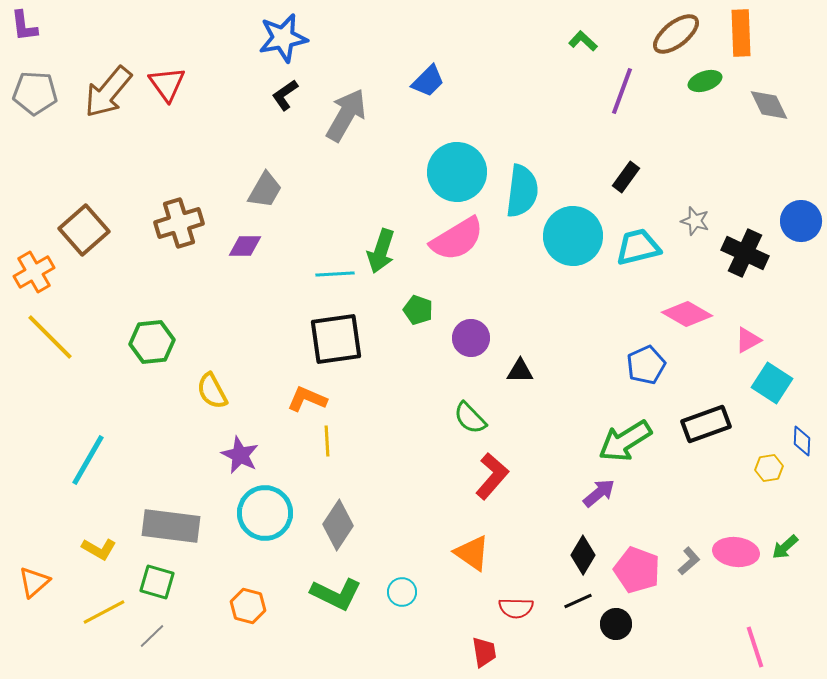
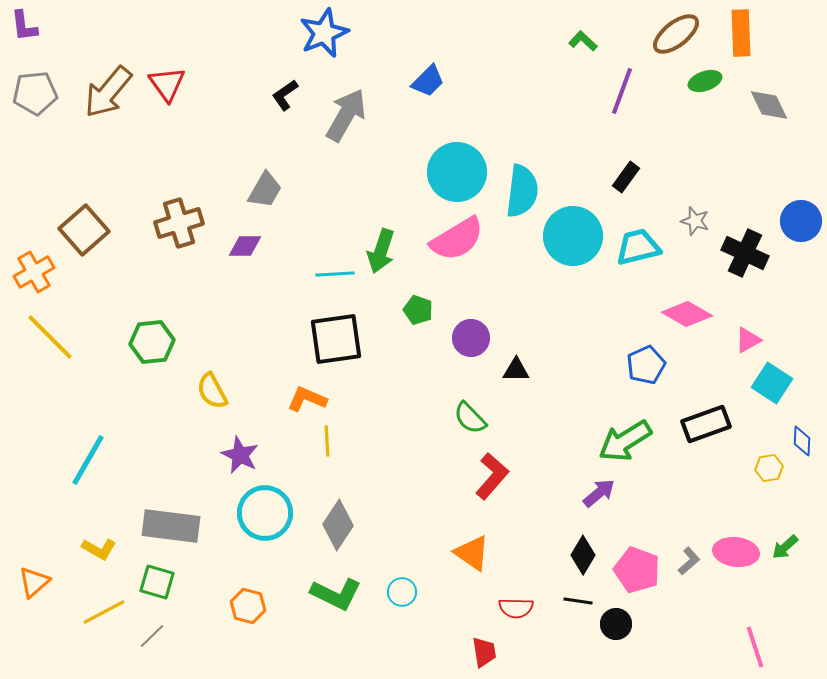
blue star at (283, 38): moved 41 px right, 5 px up; rotated 12 degrees counterclockwise
gray pentagon at (35, 93): rotated 9 degrees counterclockwise
black triangle at (520, 371): moved 4 px left, 1 px up
black line at (578, 601): rotated 32 degrees clockwise
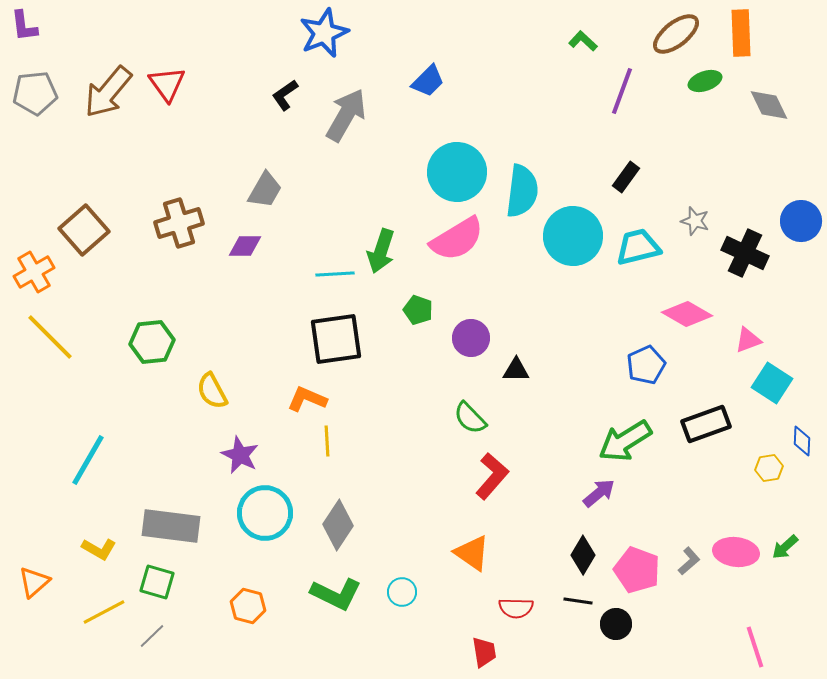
pink triangle at (748, 340): rotated 8 degrees clockwise
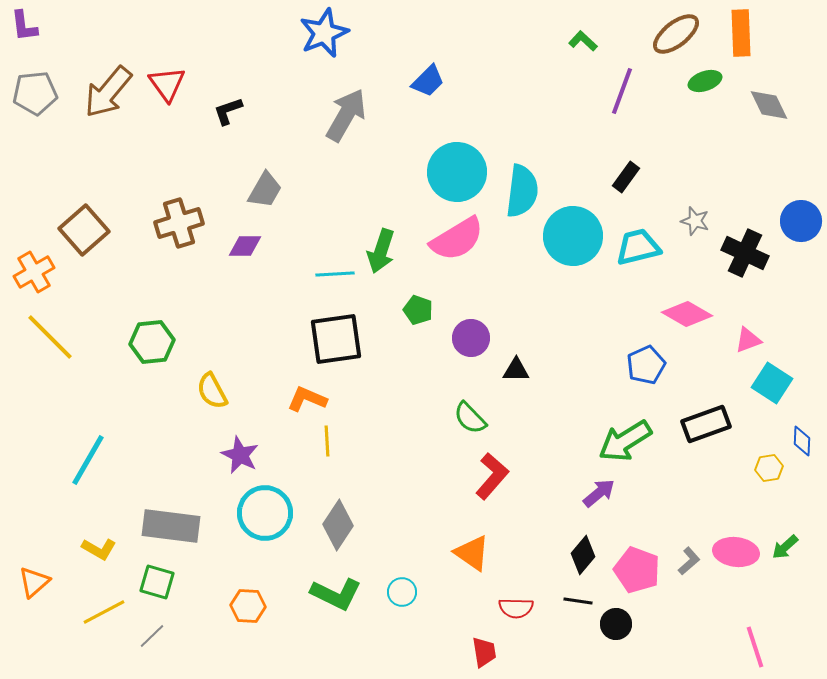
black L-shape at (285, 95): moved 57 px left, 16 px down; rotated 16 degrees clockwise
black diamond at (583, 555): rotated 9 degrees clockwise
orange hexagon at (248, 606): rotated 12 degrees counterclockwise
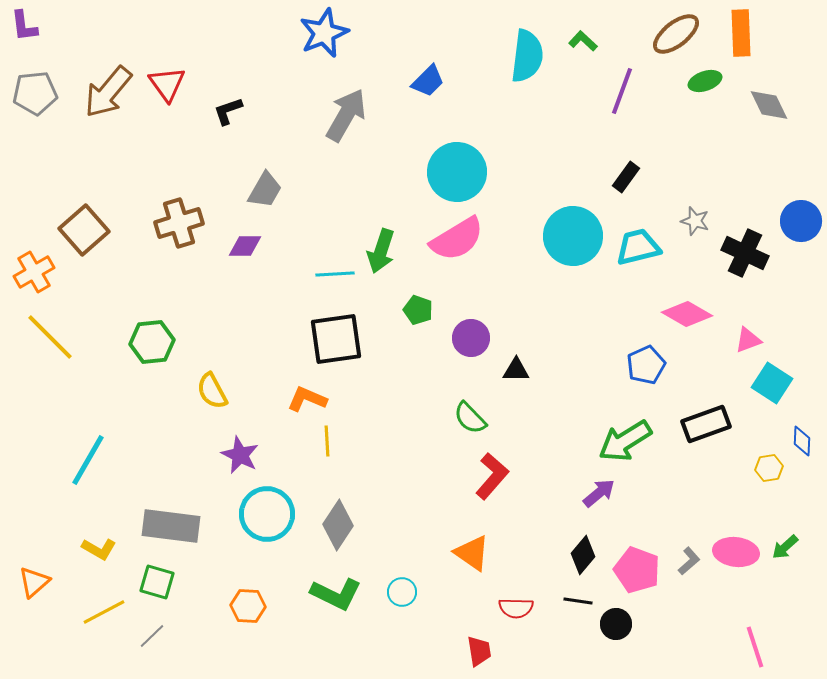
cyan semicircle at (522, 191): moved 5 px right, 135 px up
cyan circle at (265, 513): moved 2 px right, 1 px down
red trapezoid at (484, 652): moved 5 px left, 1 px up
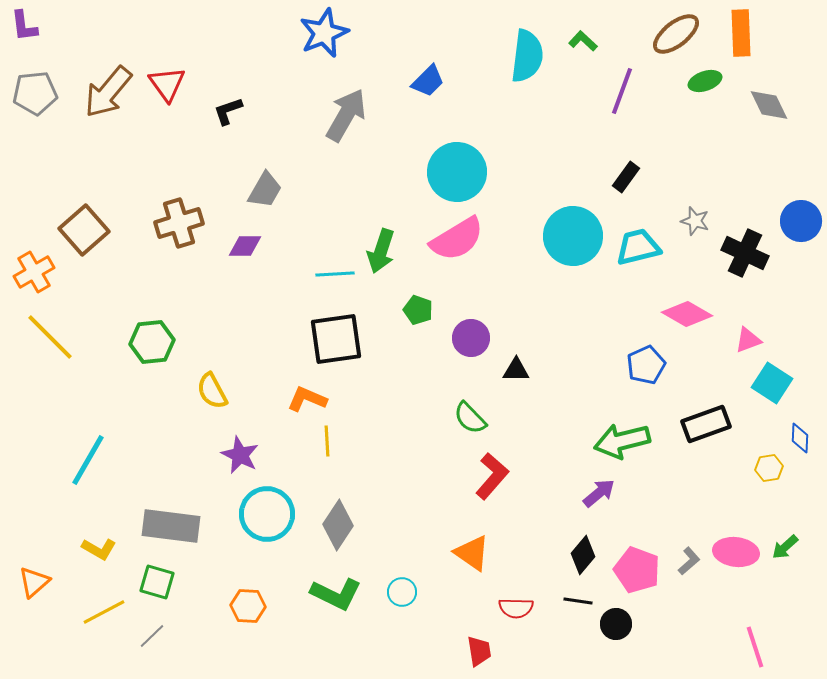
green arrow at (625, 441): moved 3 px left; rotated 18 degrees clockwise
blue diamond at (802, 441): moved 2 px left, 3 px up
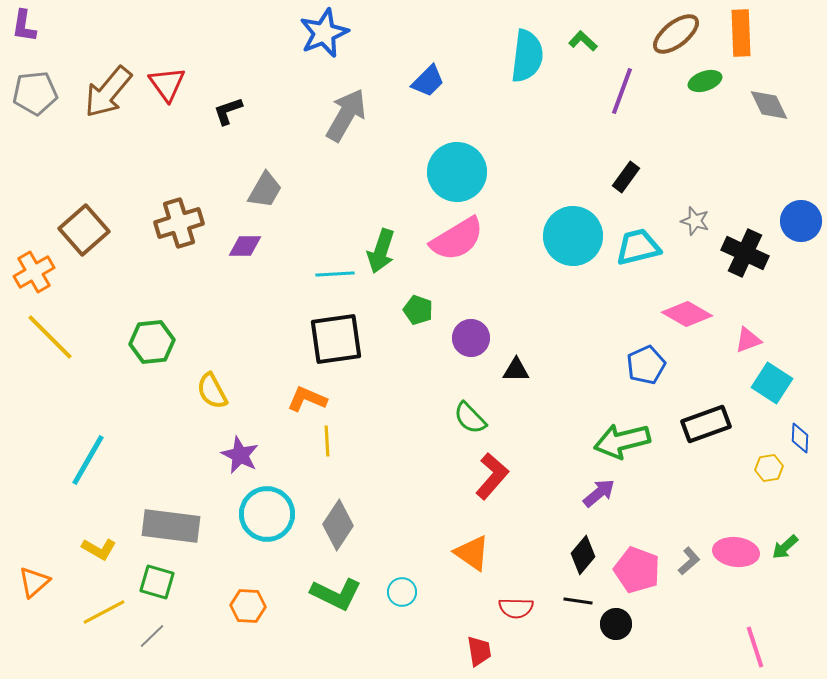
purple L-shape at (24, 26): rotated 16 degrees clockwise
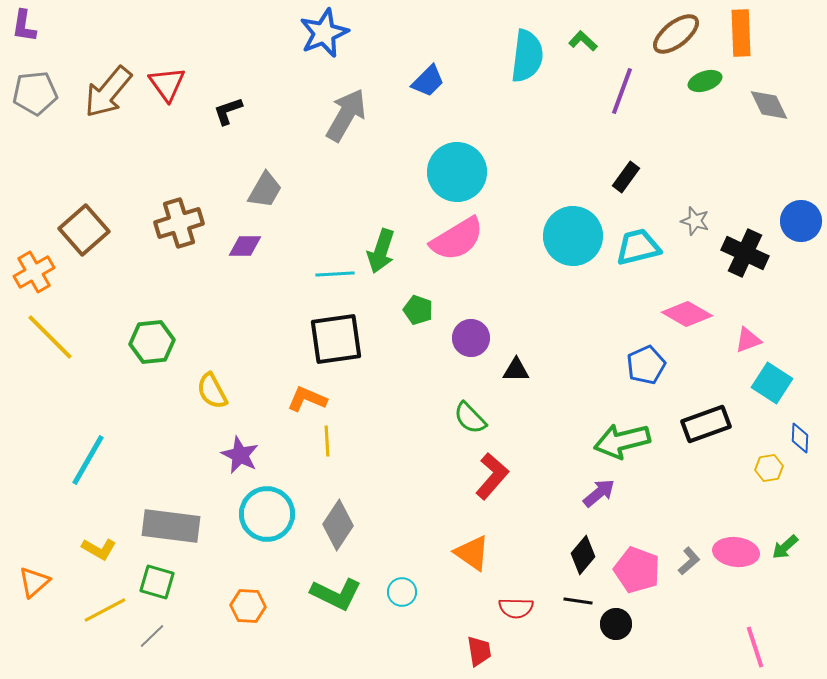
yellow line at (104, 612): moved 1 px right, 2 px up
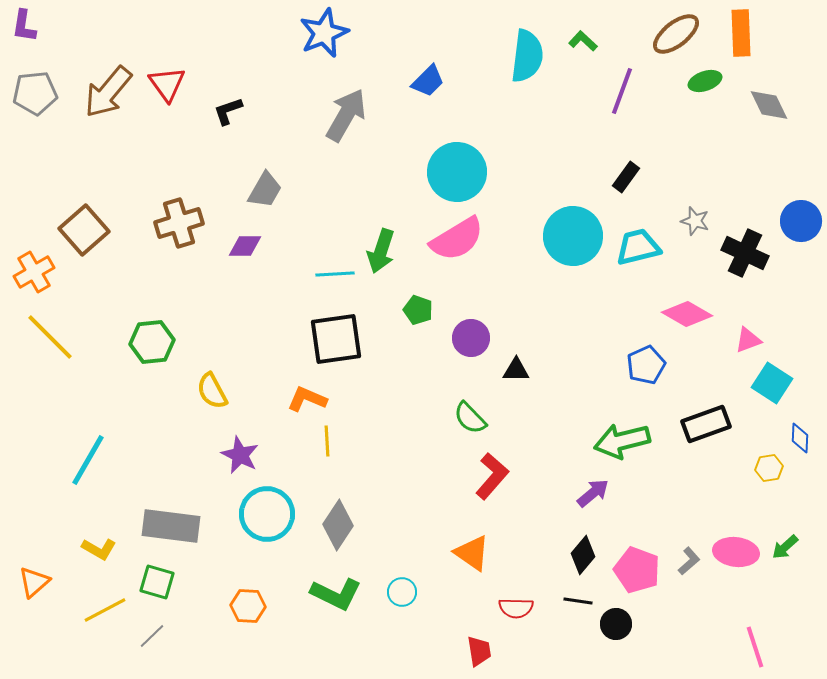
purple arrow at (599, 493): moved 6 px left
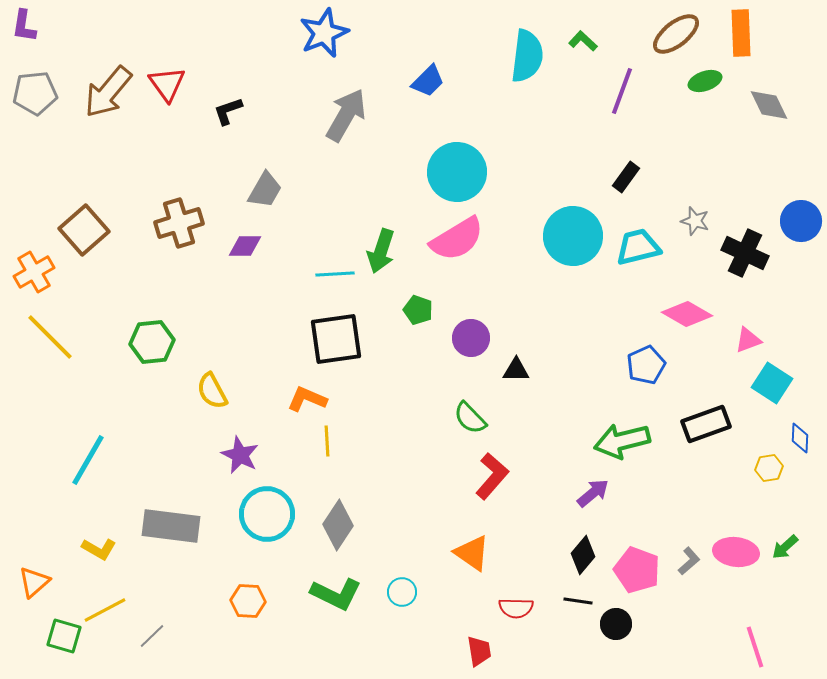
green square at (157, 582): moved 93 px left, 54 px down
orange hexagon at (248, 606): moved 5 px up
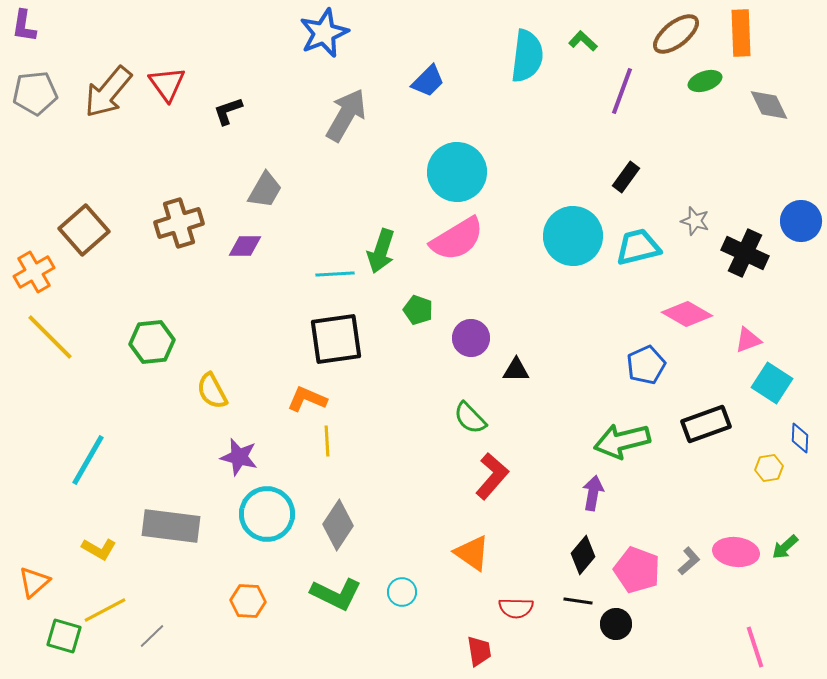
purple star at (240, 455): moved 1 px left, 2 px down; rotated 12 degrees counterclockwise
purple arrow at (593, 493): rotated 40 degrees counterclockwise
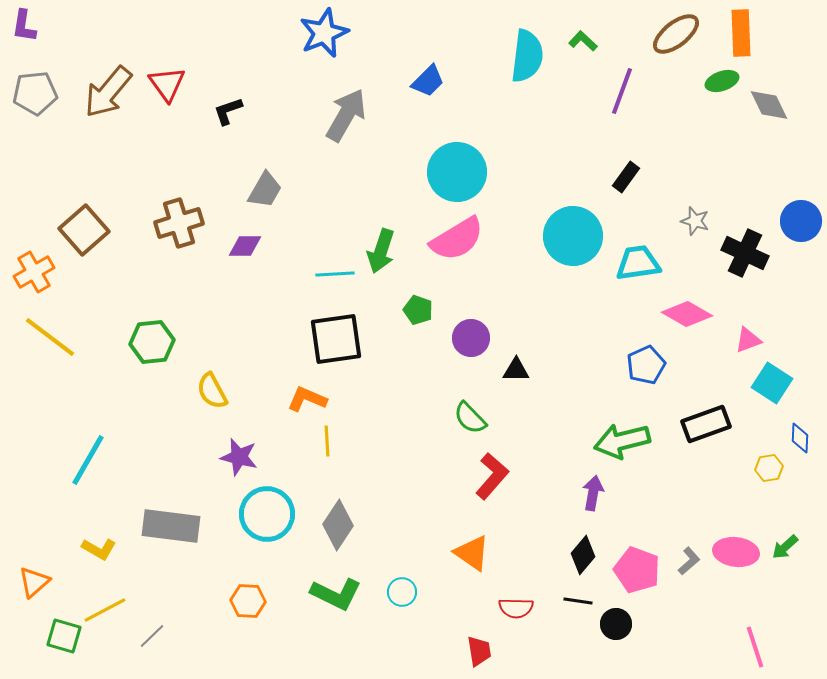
green ellipse at (705, 81): moved 17 px right
cyan trapezoid at (638, 247): moved 16 px down; rotated 6 degrees clockwise
yellow line at (50, 337): rotated 8 degrees counterclockwise
